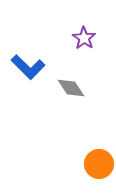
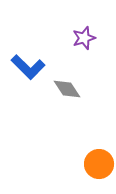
purple star: rotated 20 degrees clockwise
gray diamond: moved 4 px left, 1 px down
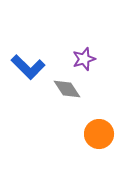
purple star: moved 21 px down
orange circle: moved 30 px up
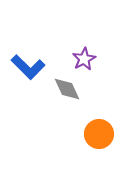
purple star: rotated 10 degrees counterclockwise
gray diamond: rotated 8 degrees clockwise
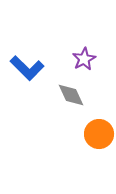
blue L-shape: moved 1 px left, 1 px down
gray diamond: moved 4 px right, 6 px down
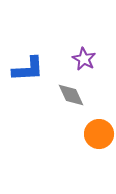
purple star: rotated 15 degrees counterclockwise
blue L-shape: moved 1 px right, 1 px down; rotated 48 degrees counterclockwise
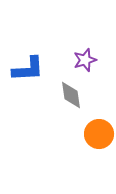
purple star: moved 1 px right, 1 px down; rotated 25 degrees clockwise
gray diamond: rotated 16 degrees clockwise
